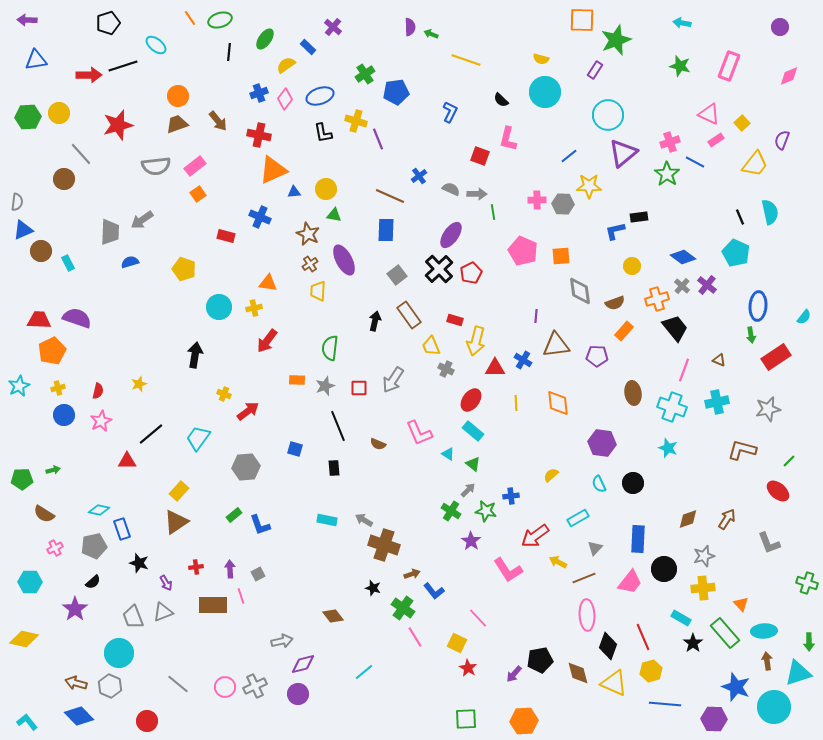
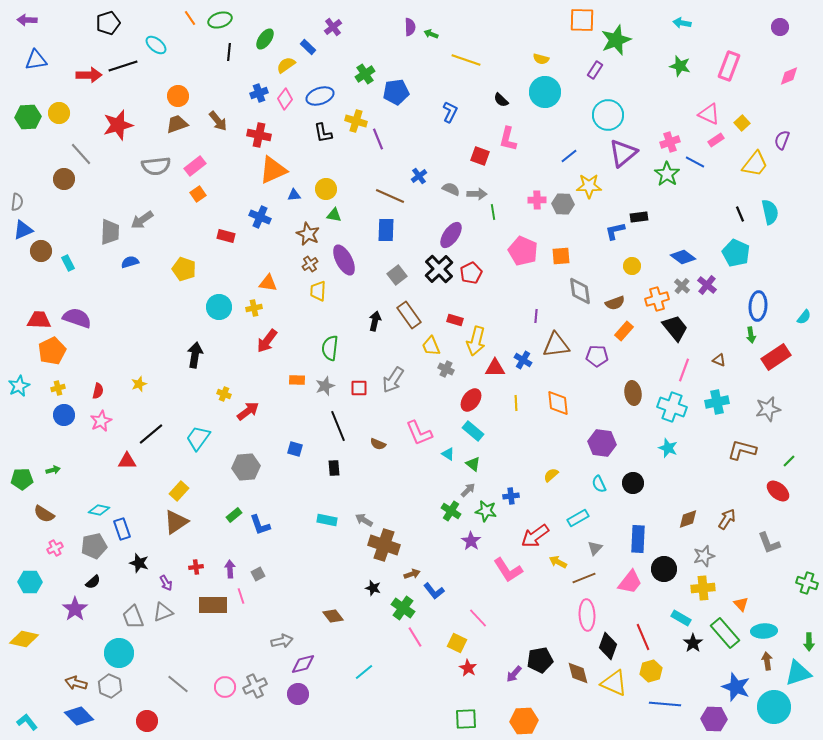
purple cross at (333, 27): rotated 12 degrees clockwise
blue triangle at (294, 192): moved 3 px down
black line at (740, 217): moved 3 px up
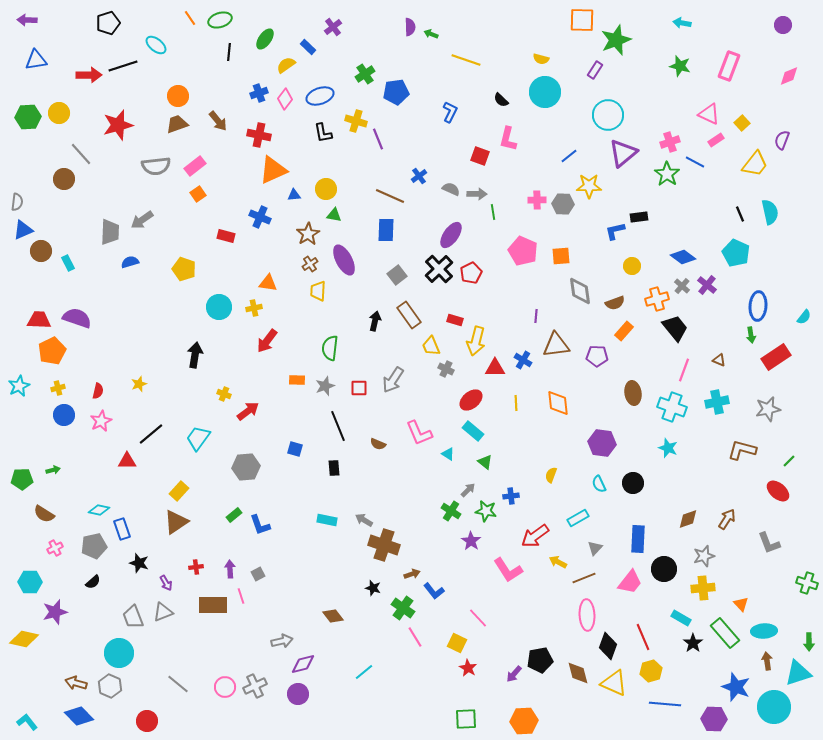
purple circle at (780, 27): moved 3 px right, 2 px up
brown star at (308, 234): rotated 15 degrees clockwise
red ellipse at (471, 400): rotated 15 degrees clockwise
green triangle at (473, 464): moved 12 px right, 2 px up
yellow semicircle at (551, 475): rotated 28 degrees counterclockwise
purple star at (75, 609): moved 20 px left, 3 px down; rotated 20 degrees clockwise
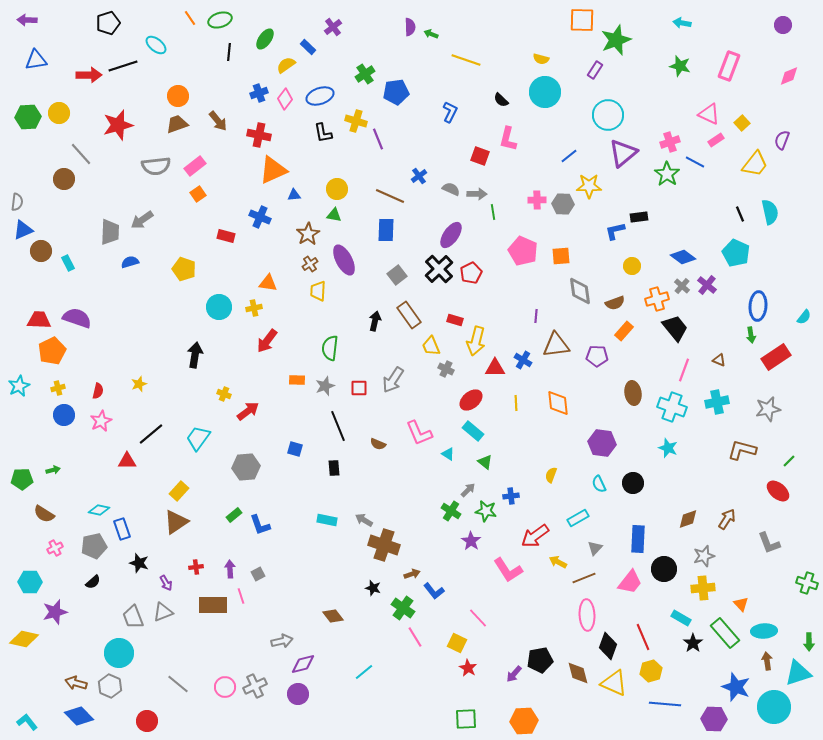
yellow circle at (326, 189): moved 11 px right
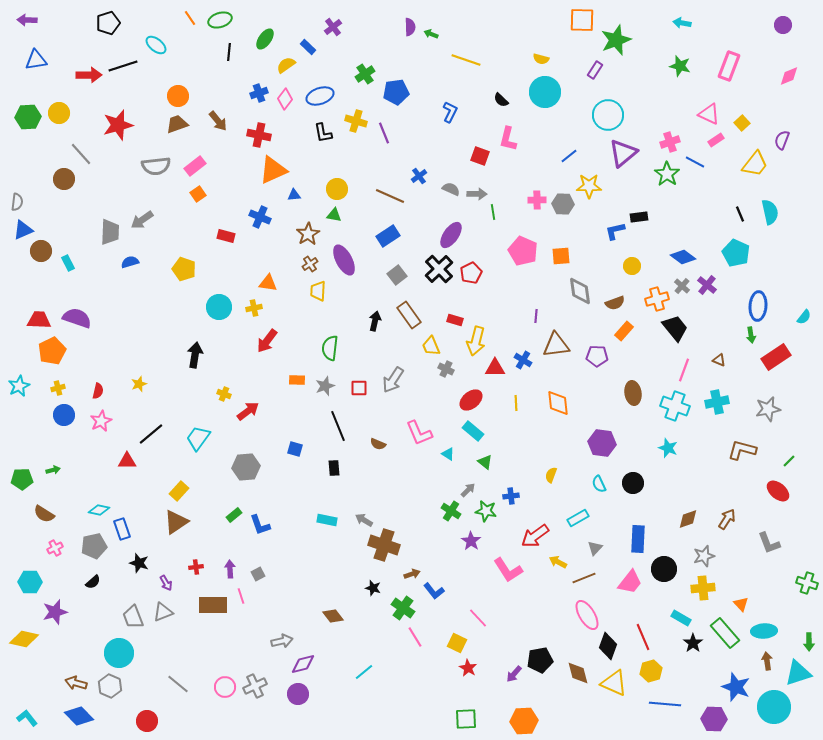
purple line at (378, 139): moved 6 px right, 6 px up
blue rectangle at (386, 230): moved 2 px right, 6 px down; rotated 55 degrees clockwise
cyan cross at (672, 407): moved 3 px right, 1 px up
pink ellipse at (587, 615): rotated 28 degrees counterclockwise
cyan L-shape at (27, 722): moved 4 px up
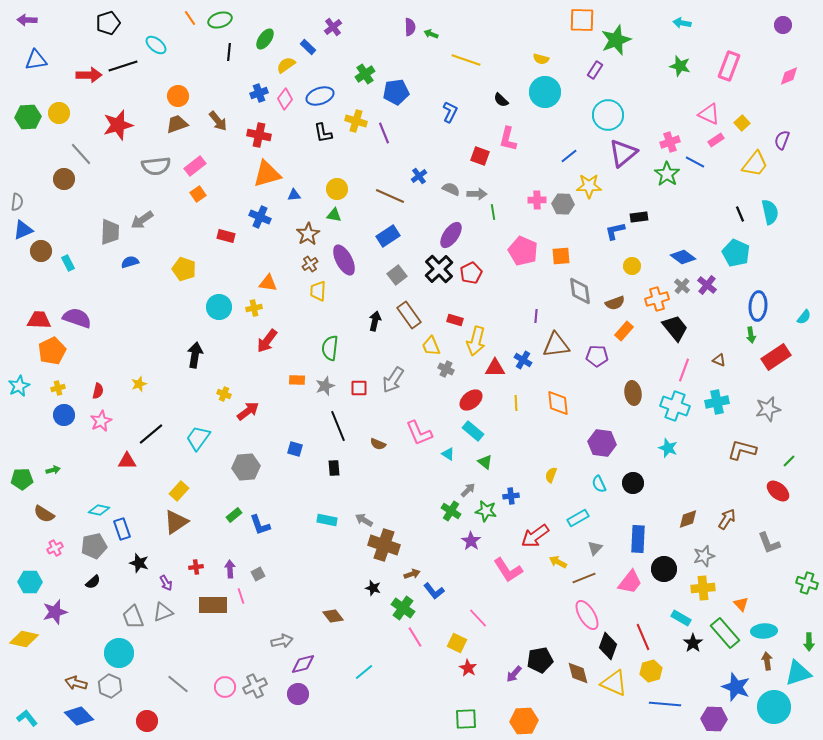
orange triangle at (273, 170): moved 6 px left, 4 px down; rotated 8 degrees clockwise
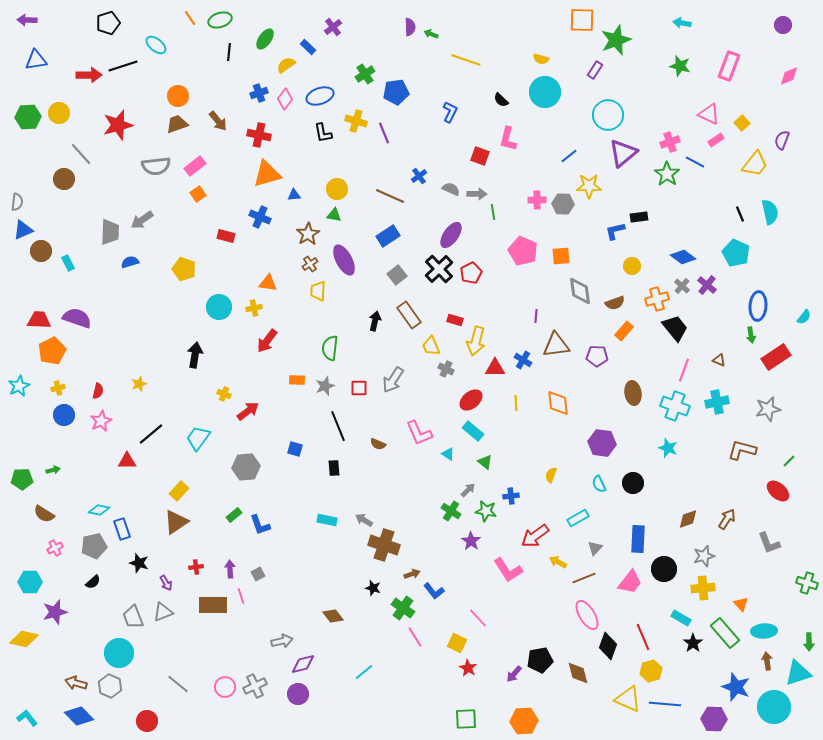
yellow triangle at (614, 683): moved 14 px right, 16 px down
